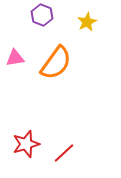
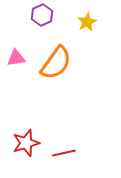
purple hexagon: rotated 15 degrees clockwise
pink triangle: moved 1 px right
red star: moved 1 px up
red line: rotated 30 degrees clockwise
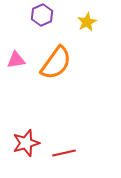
pink triangle: moved 2 px down
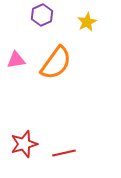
red star: moved 2 px left, 1 px down
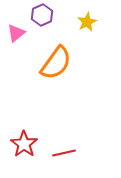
pink triangle: moved 27 px up; rotated 30 degrees counterclockwise
red star: rotated 20 degrees counterclockwise
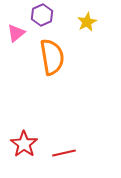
orange semicircle: moved 4 px left, 6 px up; rotated 45 degrees counterclockwise
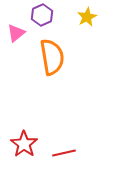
yellow star: moved 5 px up
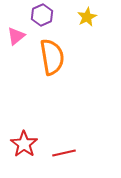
pink triangle: moved 3 px down
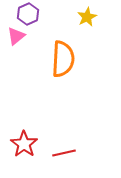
purple hexagon: moved 14 px left, 1 px up
orange semicircle: moved 11 px right, 2 px down; rotated 12 degrees clockwise
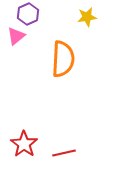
yellow star: rotated 18 degrees clockwise
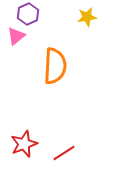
orange semicircle: moved 8 px left, 7 px down
red star: rotated 16 degrees clockwise
red line: rotated 20 degrees counterclockwise
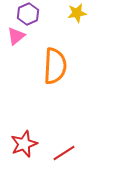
yellow star: moved 10 px left, 4 px up
